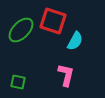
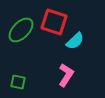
red square: moved 1 px right, 1 px down
cyan semicircle: rotated 18 degrees clockwise
pink L-shape: rotated 20 degrees clockwise
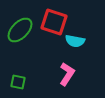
green ellipse: moved 1 px left
cyan semicircle: rotated 54 degrees clockwise
pink L-shape: moved 1 px right, 1 px up
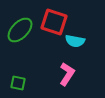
green square: moved 1 px down
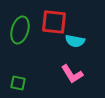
red square: rotated 12 degrees counterclockwise
green ellipse: rotated 28 degrees counterclockwise
pink L-shape: moved 5 px right; rotated 115 degrees clockwise
